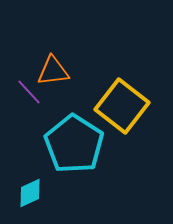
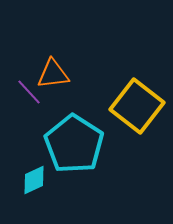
orange triangle: moved 3 px down
yellow square: moved 15 px right
cyan diamond: moved 4 px right, 13 px up
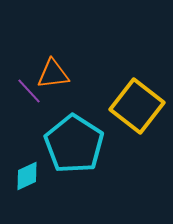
purple line: moved 1 px up
cyan diamond: moved 7 px left, 4 px up
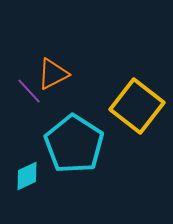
orange triangle: rotated 20 degrees counterclockwise
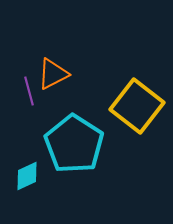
purple line: rotated 28 degrees clockwise
